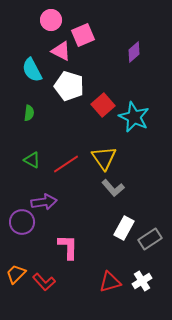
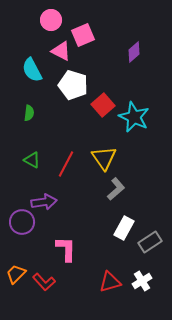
white pentagon: moved 4 px right, 1 px up
red line: rotated 28 degrees counterclockwise
gray L-shape: moved 3 px right, 1 px down; rotated 90 degrees counterclockwise
gray rectangle: moved 3 px down
pink L-shape: moved 2 px left, 2 px down
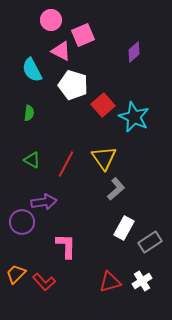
pink L-shape: moved 3 px up
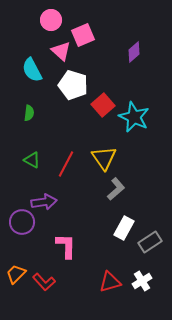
pink triangle: rotated 15 degrees clockwise
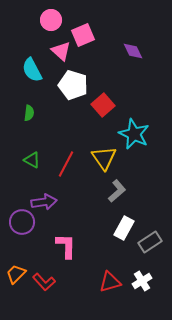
purple diamond: moved 1 px left, 1 px up; rotated 75 degrees counterclockwise
cyan star: moved 17 px down
gray L-shape: moved 1 px right, 2 px down
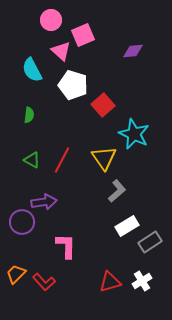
purple diamond: rotated 70 degrees counterclockwise
green semicircle: moved 2 px down
red line: moved 4 px left, 4 px up
white rectangle: moved 3 px right, 2 px up; rotated 30 degrees clockwise
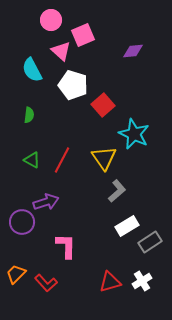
purple arrow: moved 2 px right; rotated 10 degrees counterclockwise
red L-shape: moved 2 px right, 1 px down
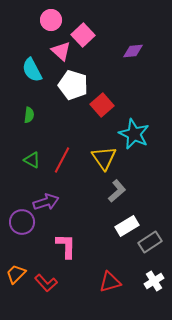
pink square: rotated 20 degrees counterclockwise
red square: moved 1 px left
white cross: moved 12 px right
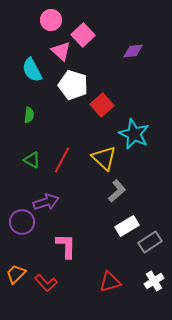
yellow triangle: rotated 12 degrees counterclockwise
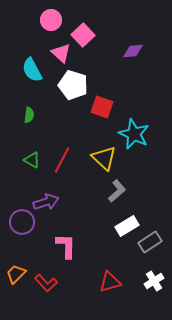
pink triangle: moved 2 px down
red square: moved 2 px down; rotated 30 degrees counterclockwise
